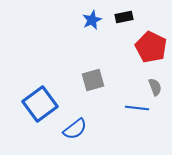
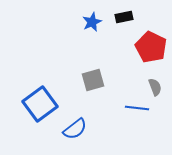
blue star: moved 2 px down
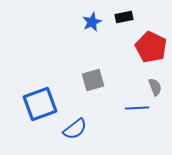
blue square: rotated 16 degrees clockwise
blue line: rotated 10 degrees counterclockwise
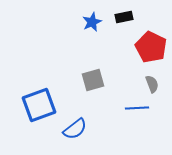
gray semicircle: moved 3 px left, 3 px up
blue square: moved 1 px left, 1 px down
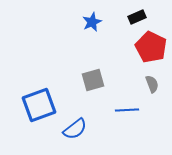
black rectangle: moved 13 px right; rotated 12 degrees counterclockwise
blue line: moved 10 px left, 2 px down
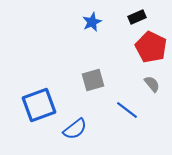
gray semicircle: rotated 18 degrees counterclockwise
blue line: rotated 40 degrees clockwise
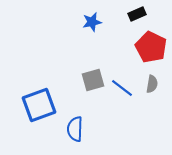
black rectangle: moved 3 px up
blue star: rotated 12 degrees clockwise
gray semicircle: rotated 48 degrees clockwise
blue line: moved 5 px left, 22 px up
blue semicircle: rotated 130 degrees clockwise
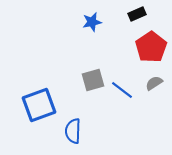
red pentagon: rotated 12 degrees clockwise
gray semicircle: moved 2 px right, 1 px up; rotated 132 degrees counterclockwise
blue line: moved 2 px down
blue semicircle: moved 2 px left, 2 px down
